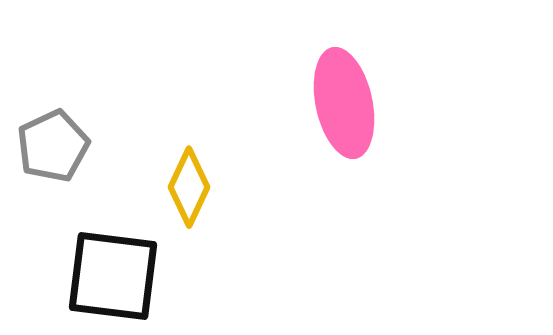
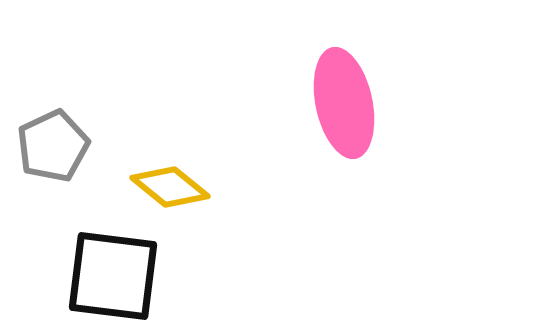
yellow diamond: moved 19 px left; rotated 76 degrees counterclockwise
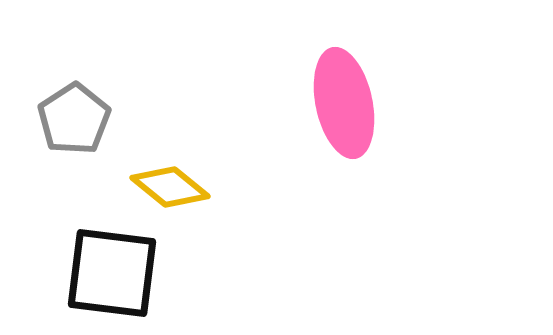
gray pentagon: moved 21 px right, 27 px up; rotated 8 degrees counterclockwise
black square: moved 1 px left, 3 px up
